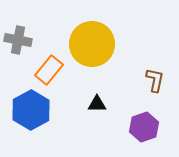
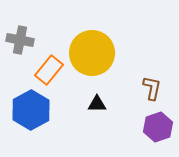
gray cross: moved 2 px right
yellow circle: moved 9 px down
brown L-shape: moved 3 px left, 8 px down
purple hexagon: moved 14 px right
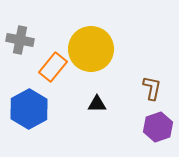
yellow circle: moved 1 px left, 4 px up
orange rectangle: moved 4 px right, 3 px up
blue hexagon: moved 2 px left, 1 px up
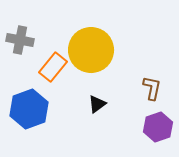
yellow circle: moved 1 px down
black triangle: rotated 36 degrees counterclockwise
blue hexagon: rotated 9 degrees clockwise
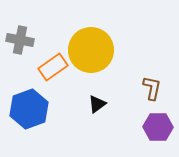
orange rectangle: rotated 16 degrees clockwise
purple hexagon: rotated 20 degrees clockwise
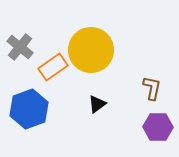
gray cross: moved 7 px down; rotated 28 degrees clockwise
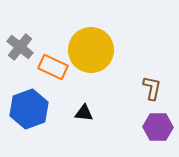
orange rectangle: rotated 60 degrees clockwise
black triangle: moved 13 px left, 9 px down; rotated 42 degrees clockwise
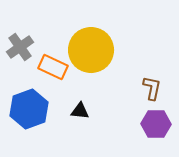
gray cross: rotated 16 degrees clockwise
black triangle: moved 4 px left, 2 px up
purple hexagon: moved 2 px left, 3 px up
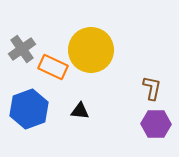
gray cross: moved 2 px right, 2 px down
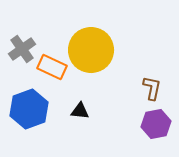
orange rectangle: moved 1 px left
purple hexagon: rotated 12 degrees counterclockwise
